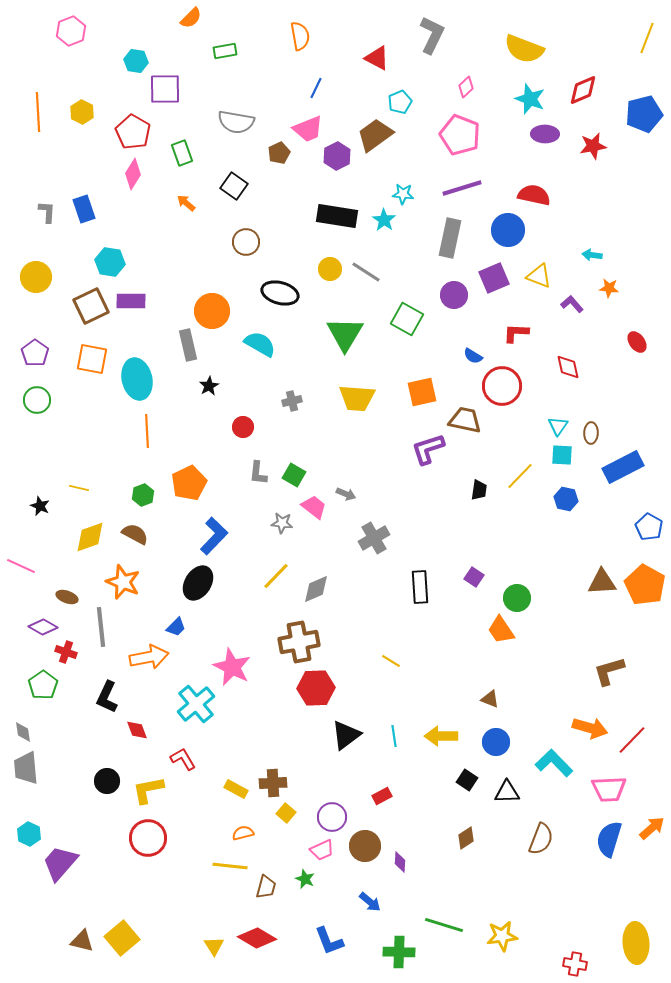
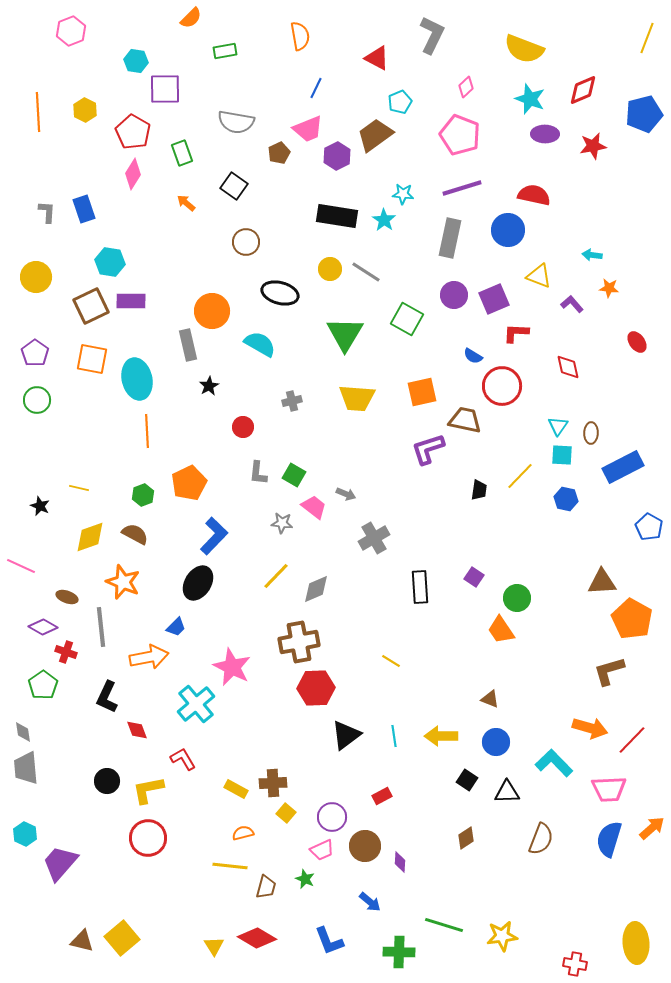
yellow hexagon at (82, 112): moved 3 px right, 2 px up
purple square at (494, 278): moved 21 px down
orange pentagon at (645, 585): moved 13 px left, 34 px down
cyan hexagon at (29, 834): moved 4 px left
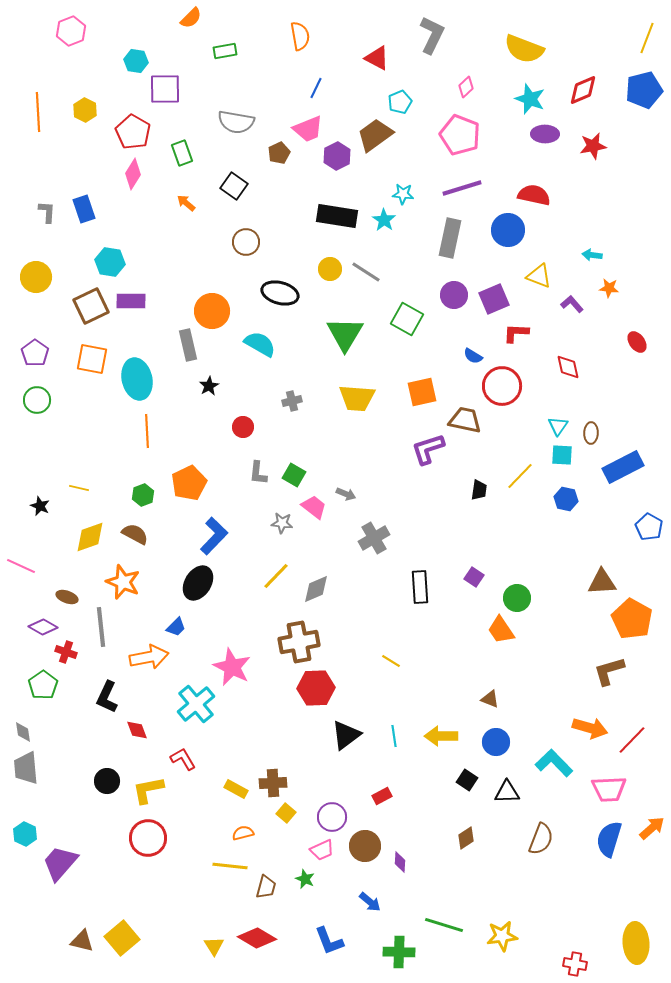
blue pentagon at (644, 114): moved 24 px up
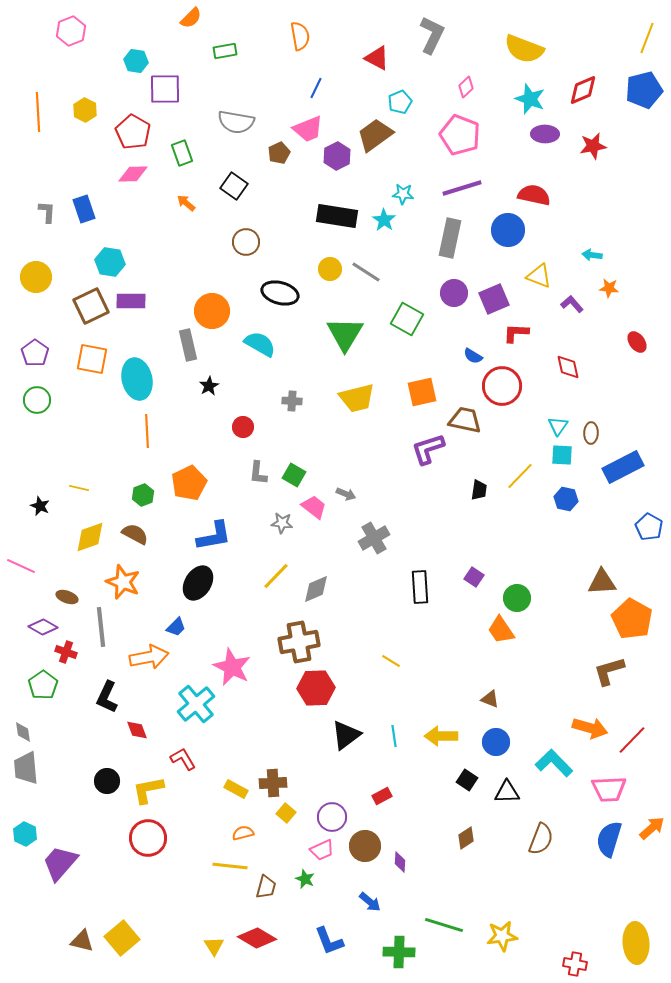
pink diamond at (133, 174): rotated 56 degrees clockwise
purple circle at (454, 295): moved 2 px up
yellow trapezoid at (357, 398): rotated 18 degrees counterclockwise
gray cross at (292, 401): rotated 18 degrees clockwise
blue L-shape at (214, 536): rotated 36 degrees clockwise
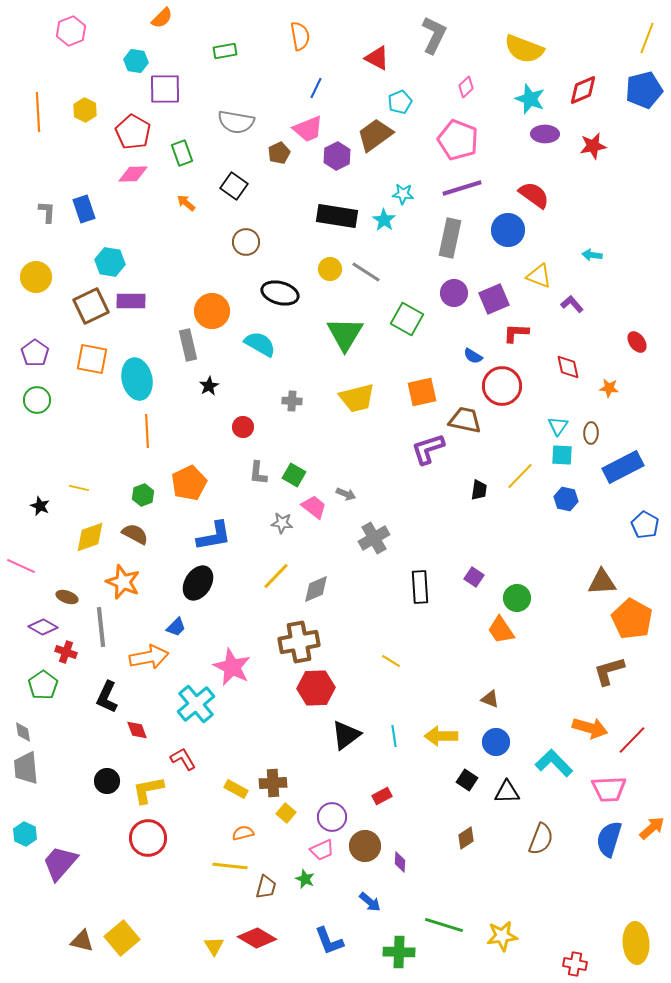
orange semicircle at (191, 18): moved 29 px left
gray L-shape at (432, 35): moved 2 px right
pink pentagon at (460, 135): moved 2 px left, 5 px down
red semicircle at (534, 195): rotated 24 degrees clockwise
orange star at (609, 288): moved 100 px down
blue pentagon at (649, 527): moved 4 px left, 2 px up
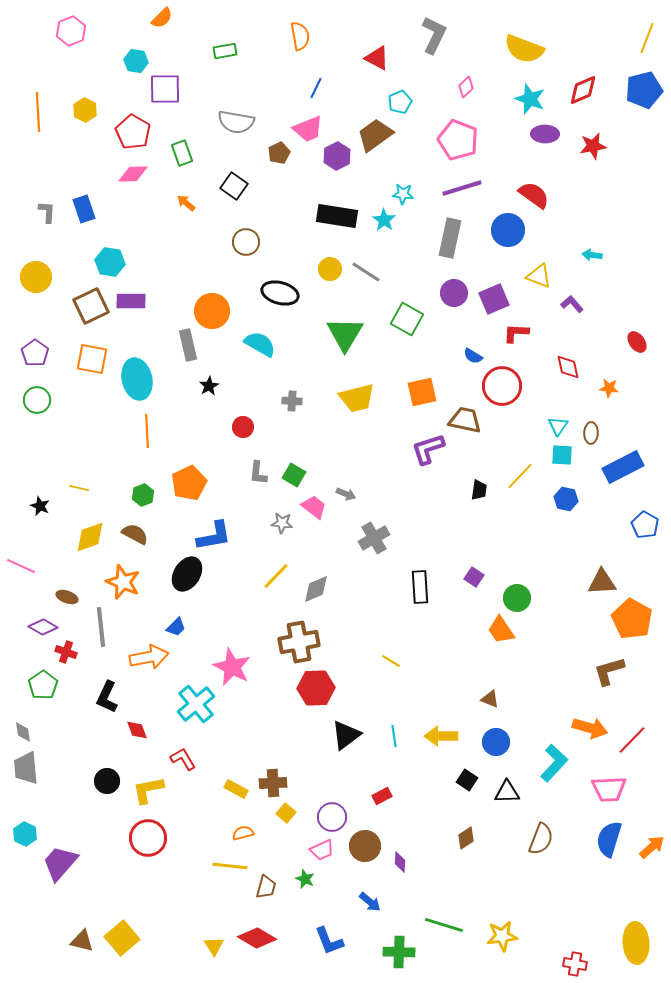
black ellipse at (198, 583): moved 11 px left, 9 px up
cyan L-shape at (554, 763): rotated 87 degrees clockwise
orange arrow at (652, 828): moved 19 px down
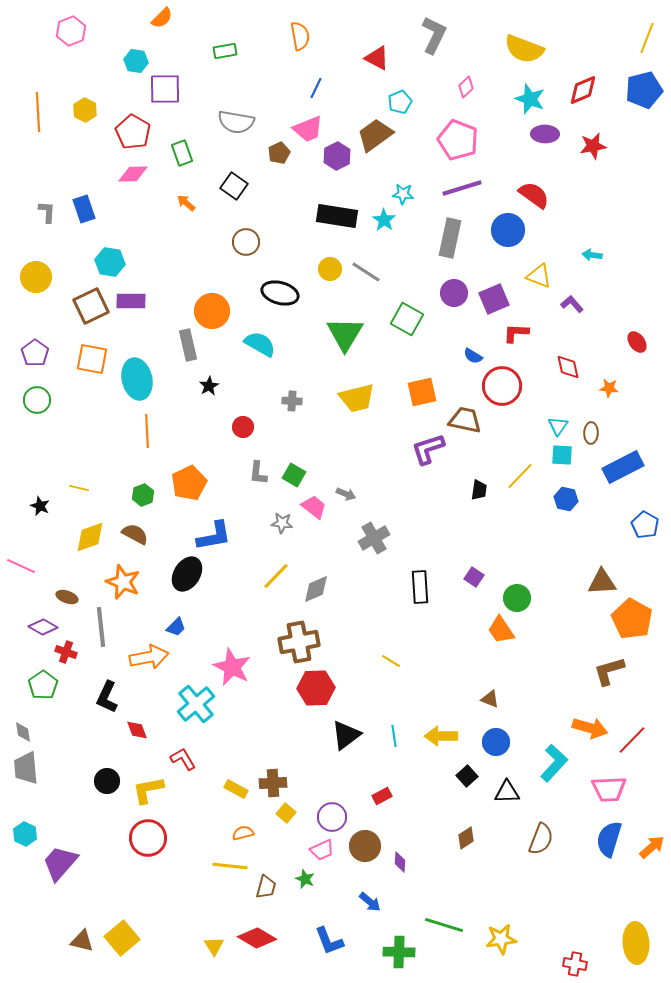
black square at (467, 780): moved 4 px up; rotated 15 degrees clockwise
yellow star at (502, 936): moved 1 px left, 3 px down
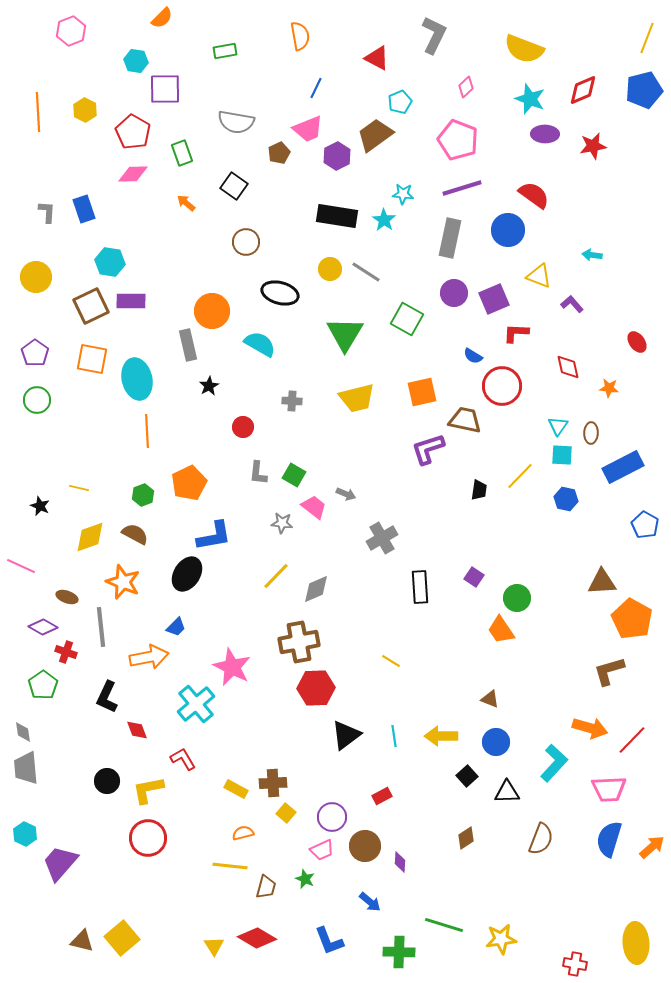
gray cross at (374, 538): moved 8 px right
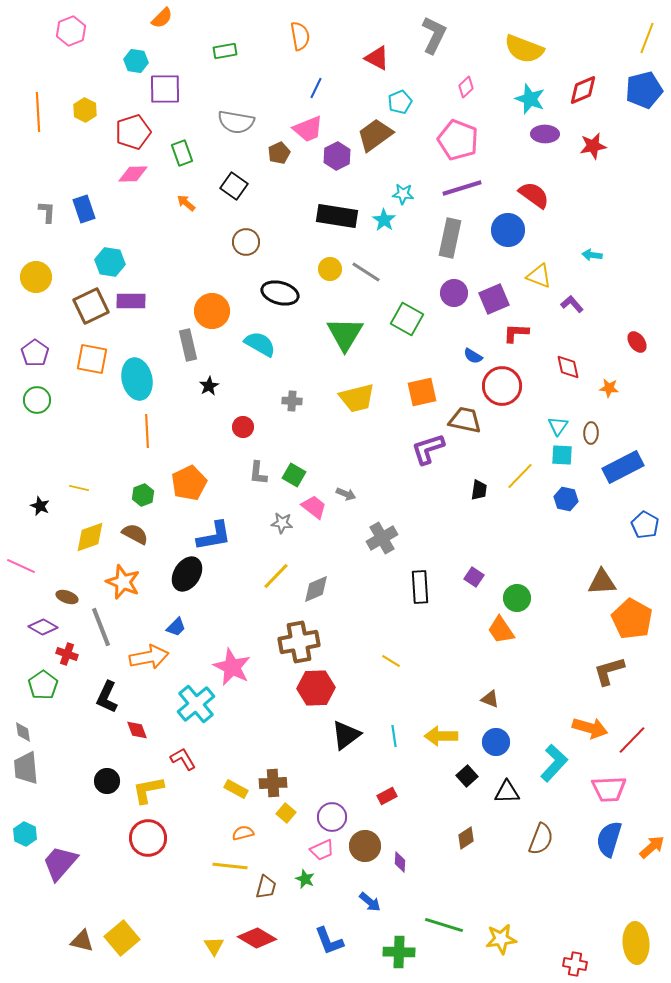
red pentagon at (133, 132): rotated 24 degrees clockwise
gray line at (101, 627): rotated 15 degrees counterclockwise
red cross at (66, 652): moved 1 px right, 2 px down
red rectangle at (382, 796): moved 5 px right
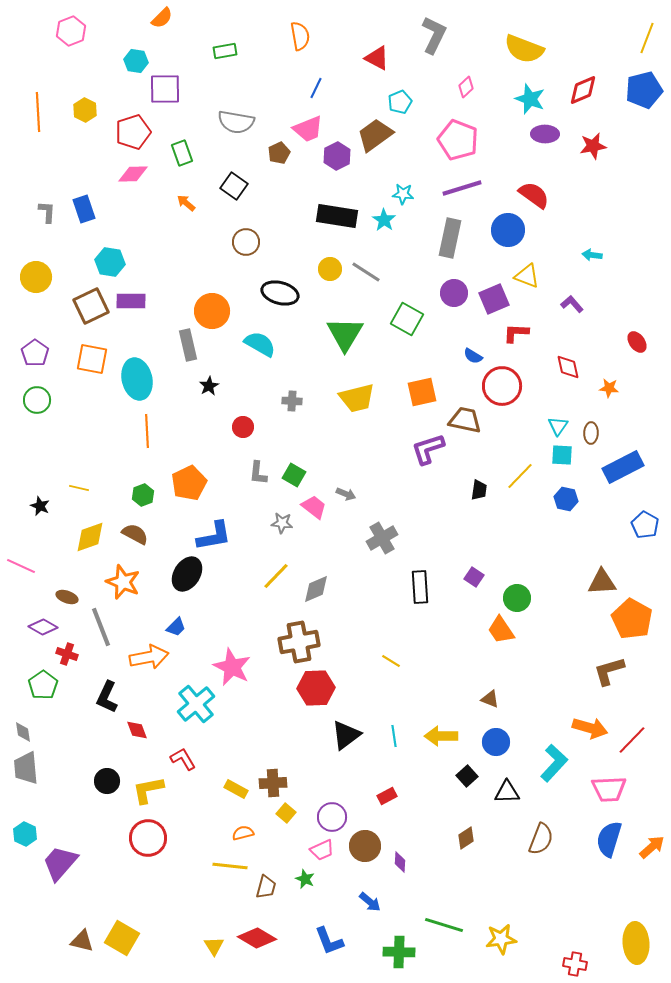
yellow triangle at (539, 276): moved 12 px left
yellow square at (122, 938): rotated 20 degrees counterclockwise
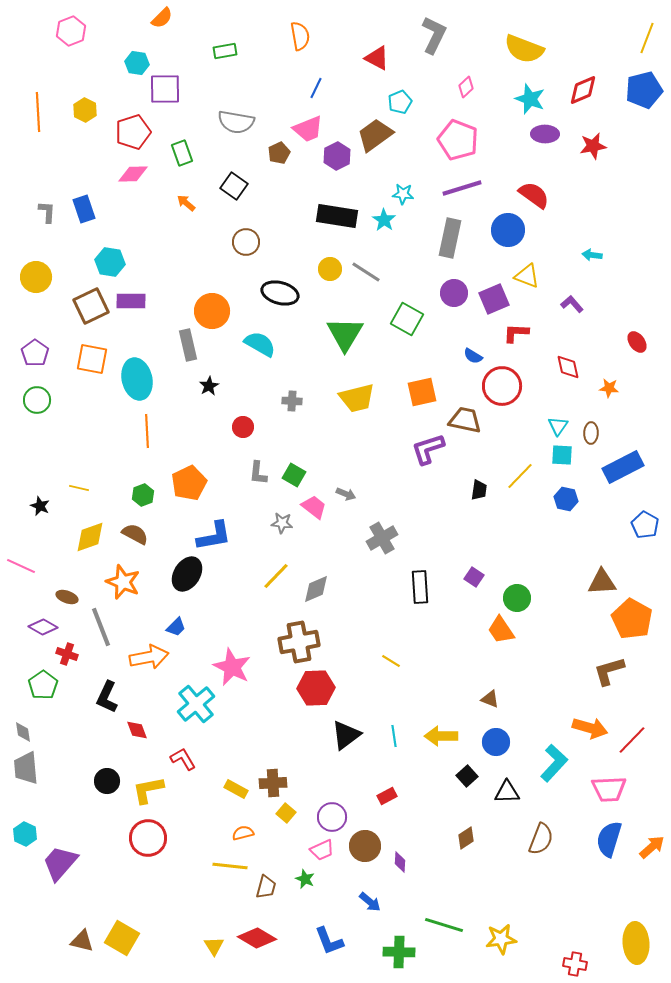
cyan hexagon at (136, 61): moved 1 px right, 2 px down
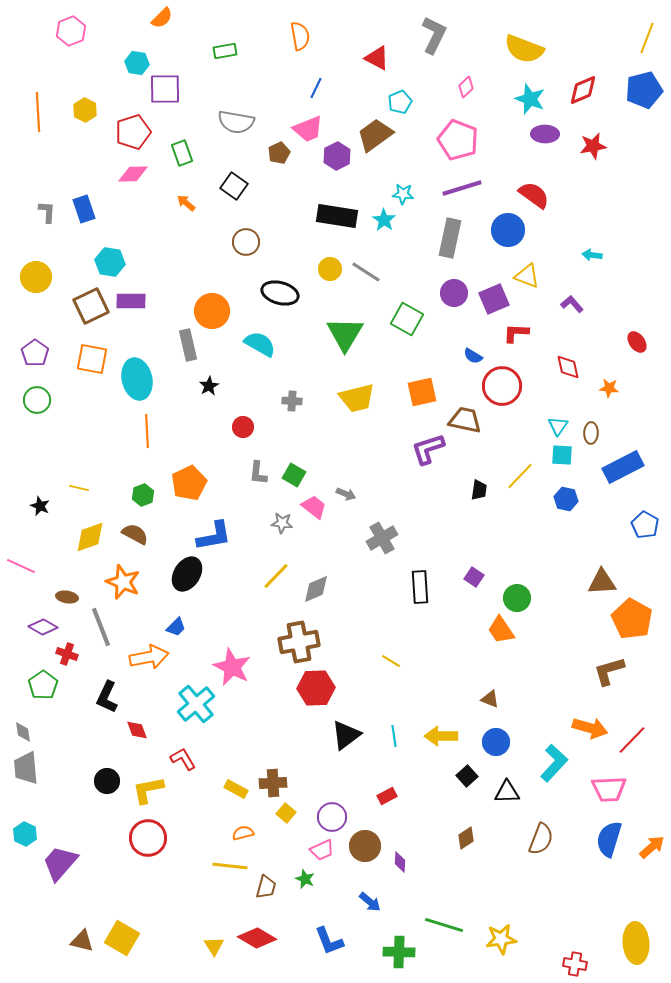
brown ellipse at (67, 597): rotated 10 degrees counterclockwise
